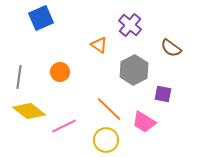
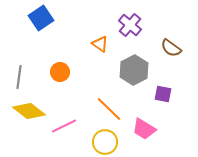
blue square: rotated 10 degrees counterclockwise
orange triangle: moved 1 px right, 1 px up
pink trapezoid: moved 7 px down
yellow circle: moved 1 px left, 2 px down
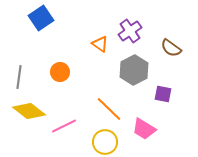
purple cross: moved 6 px down; rotated 15 degrees clockwise
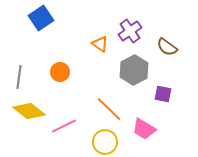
brown semicircle: moved 4 px left, 1 px up
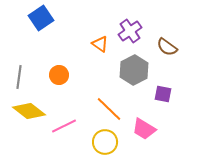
orange circle: moved 1 px left, 3 px down
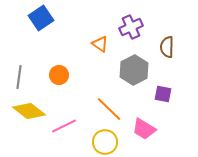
purple cross: moved 1 px right, 4 px up; rotated 10 degrees clockwise
brown semicircle: rotated 55 degrees clockwise
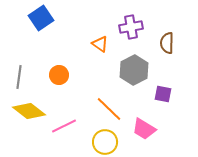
purple cross: rotated 15 degrees clockwise
brown semicircle: moved 4 px up
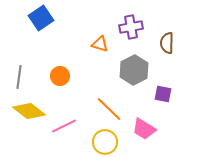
orange triangle: rotated 18 degrees counterclockwise
orange circle: moved 1 px right, 1 px down
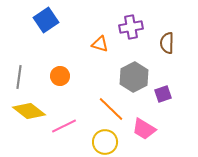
blue square: moved 5 px right, 2 px down
gray hexagon: moved 7 px down
purple square: rotated 30 degrees counterclockwise
orange line: moved 2 px right
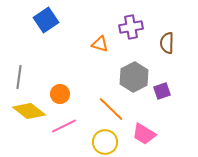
orange circle: moved 18 px down
purple square: moved 1 px left, 3 px up
pink trapezoid: moved 5 px down
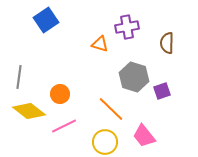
purple cross: moved 4 px left
gray hexagon: rotated 16 degrees counterclockwise
pink trapezoid: moved 2 px down; rotated 20 degrees clockwise
